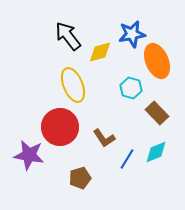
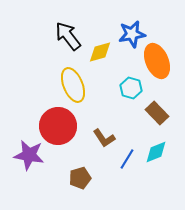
red circle: moved 2 px left, 1 px up
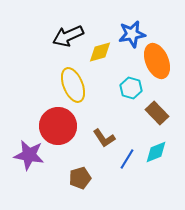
black arrow: rotated 76 degrees counterclockwise
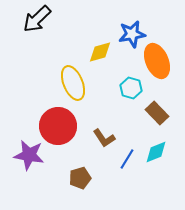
black arrow: moved 31 px left, 17 px up; rotated 20 degrees counterclockwise
yellow ellipse: moved 2 px up
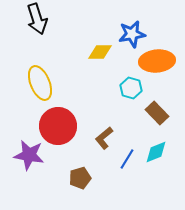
black arrow: rotated 64 degrees counterclockwise
yellow diamond: rotated 15 degrees clockwise
orange ellipse: rotated 72 degrees counterclockwise
yellow ellipse: moved 33 px left
brown L-shape: rotated 85 degrees clockwise
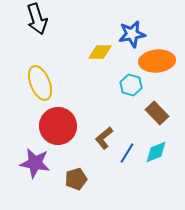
cyan hexagon: moved 3 px up
purple star: moved 6 px right, 8 px down
blue line: moved 6 px up
brown pentagon: moved 4 px left, 1 px down
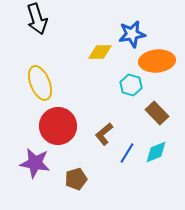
brown L-shape: moved 4 px up
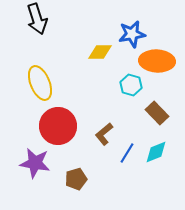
orange ellipse: rotated 8 degrees clockwise
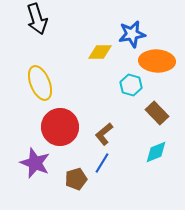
red circle: moved 2 px right, 1 px down
blue line: moved 25 px left, 10 px down
purple star: rotated 12 degrees clockwise
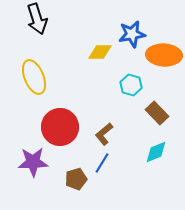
orange ellipse: moved 7 px right, 6 px up
yellow ellipse: moved 6 px left, 6 px up
purple star: moved 2 px left, 1 px up; rotated 24 degrees counterclockwise
